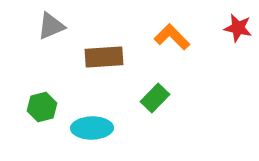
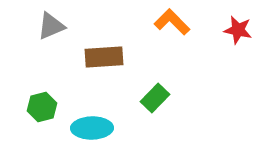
red star: moved 2 px down
orange L-shape: moved 15 px up
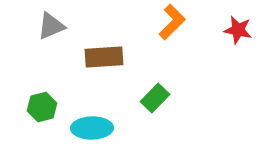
orange L-shape: rotated 90 degrees clockwise
